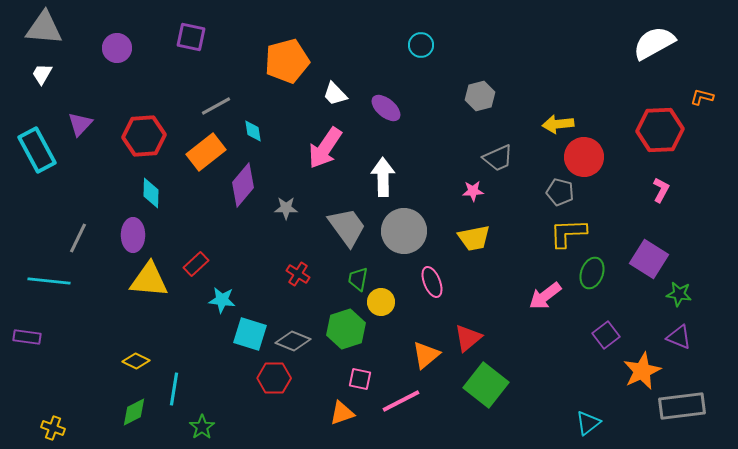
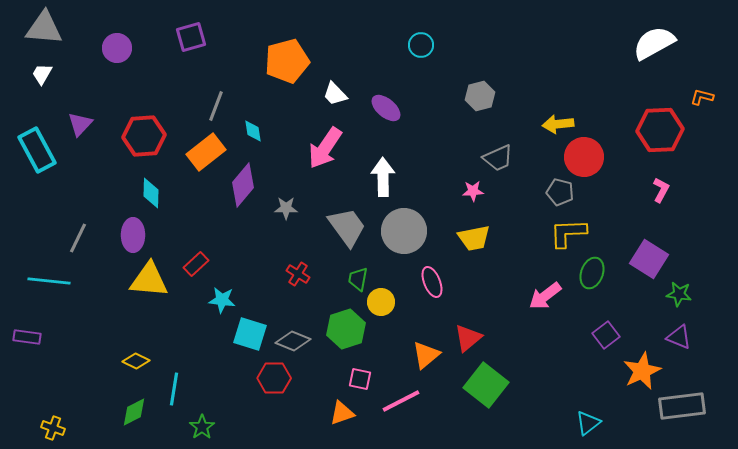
purple square at (191, 37): rotated 28 degrees counterclockwise
gray line at (216, 106): rotated 40 degrees counterclockwise
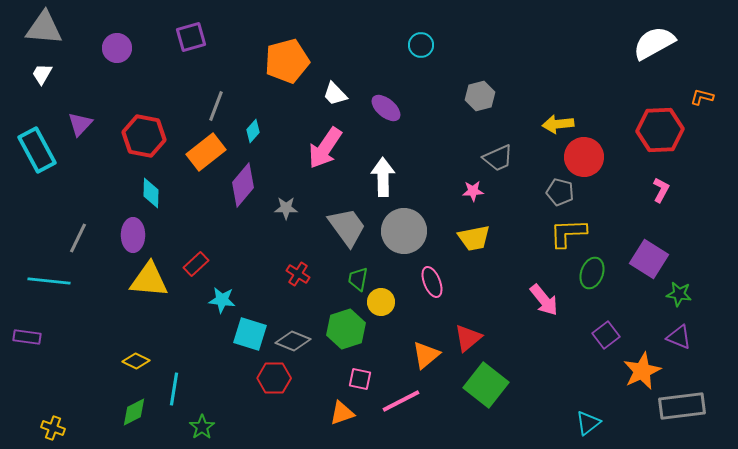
cyan diamond at (253, 131): rotated 50 degrees clockwise
red hexagon at (144, 136): rotated 15 degrees clockwise
pink arrow at (545, 296): moved 1 px left, 4 px down; rotated 92 degrees counterclockwise
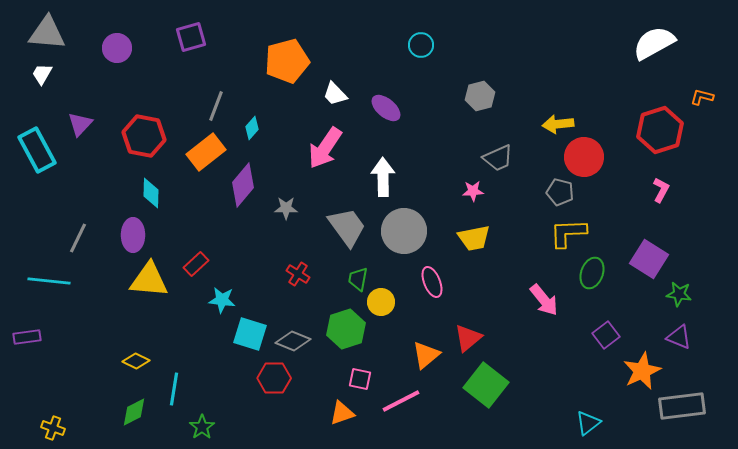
gray triangle at (44, 28): moved 3 px right, 5 px down
red hexagon at (660, 130): rotated 15 degrees counterclockwise
cyan diamond at (253, 131): moved 1 px left, 3 px up
purple rectangle at (27, 337): rotated 16 degrees counterclockwise
